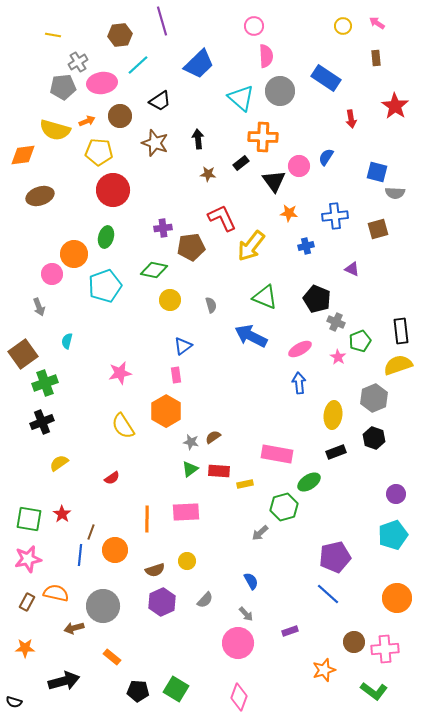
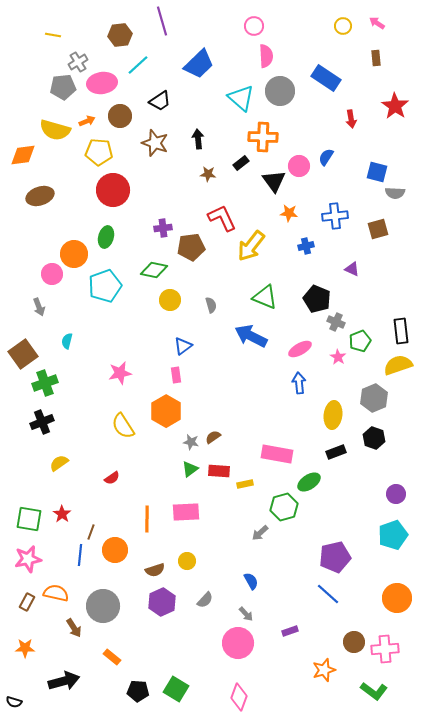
brown arrow at (74, 628): rotated 108 degrees counterclockwise
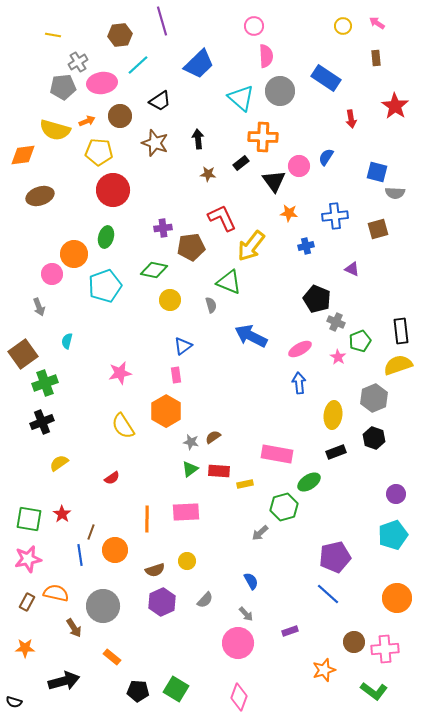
green triangle at (265, 297): moved 36 px left, 15 px up
blue line at (80, 555): rotated 15 degrees counterclockwise
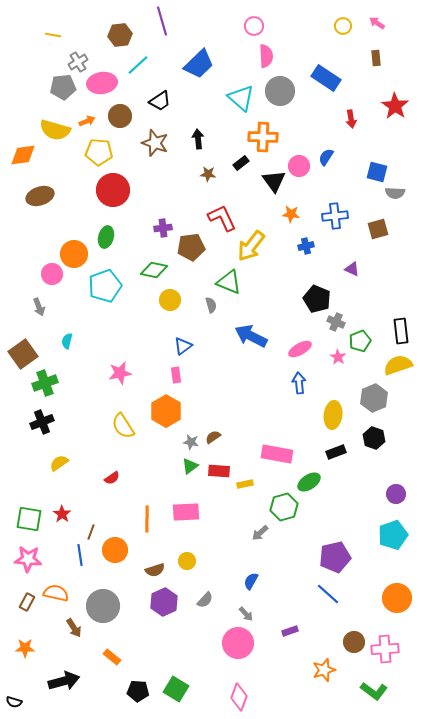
orange star at (289, 213): moved 2 px right, 1 px down
green triangle at (190, 469): moved 3 px up
pink star at (28, 559): rotated 16 degrees clockwise
blue semicircle at (251, 581): rotated 120 degrees counterclockwise
purple hexagon at (162, 602): moved 2 px right
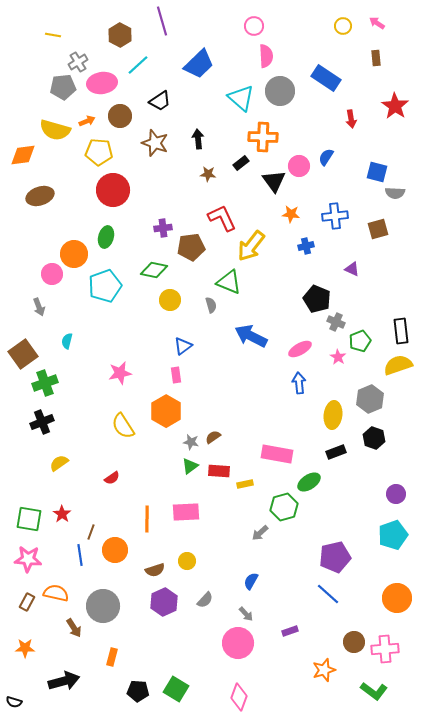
brown hexagon at (120, 35): rotated 25 degrees counterclockwise
gray hexagon at (374, 398): moved 4 px left, 1 px down
orange rectangle at (112, 657): rotated 66 degrees clockwise
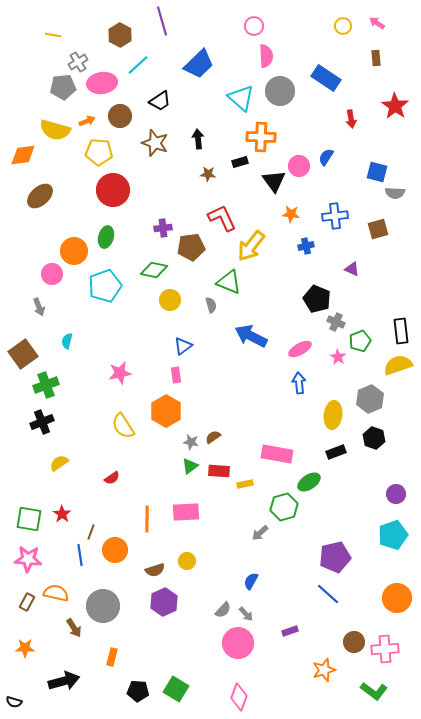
orange cross at (263, 137): moved 2 px left
black rectangle at (241, 163): moved 1 px left, 1 px up; rotated 21 degrees clockwise
brown ellipse at (40, 196): rotated 24 degrees counterclockwise
orange circle at (74, 254): moved 3 px up
green cross at (45, 383): moved 1 px right, 2 px down
gray semicircle at (205, 600): moved 18 px right, 10 px down
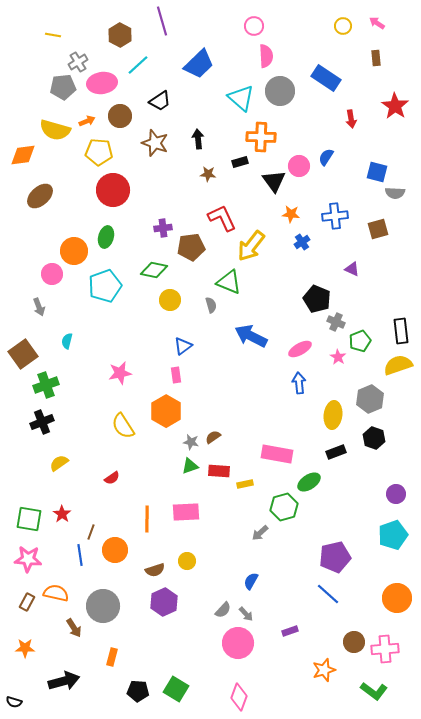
blue cross at (306, 246): moved 4 px left, 4 px up; rotated 21 degrees counterclockwise
green triangle at (190, 466): rotated 18 degrees clockwise
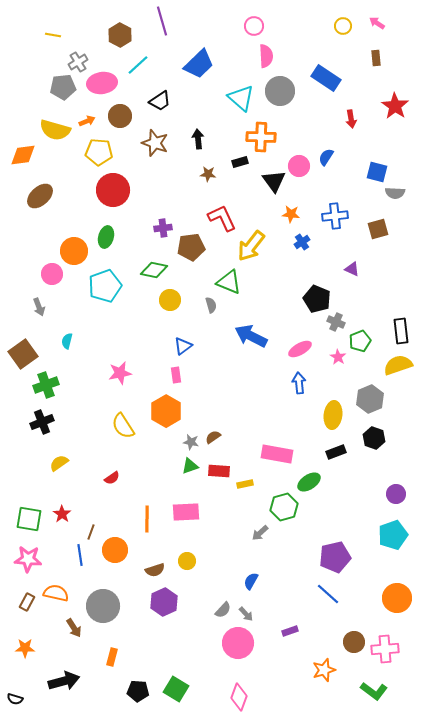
black semicircle at (14, 702): moved 1 px right, 3 px up
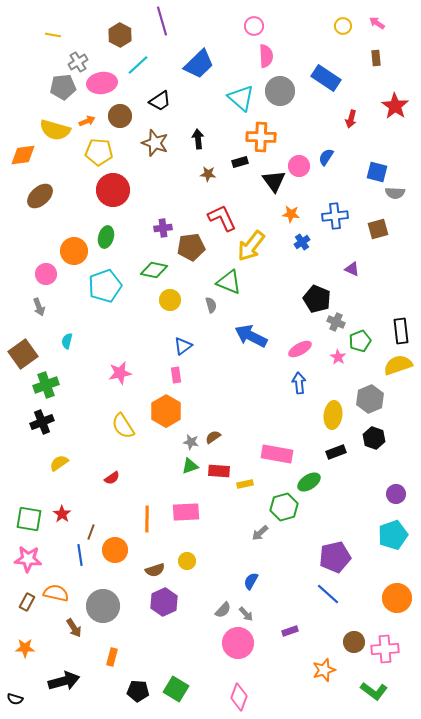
red arrow at (351, 119): rotated 24 degrees clockwise
pink circle at (52, 274): moved 6 px left
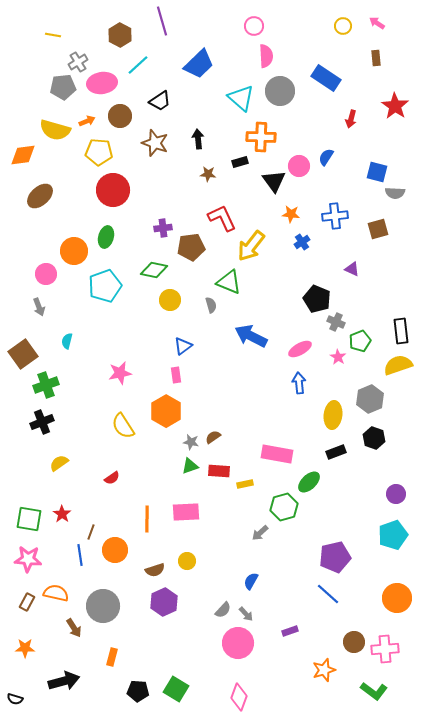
green ellipse at (309, 482): rotated 10 degrees counterclockwise
